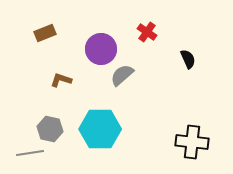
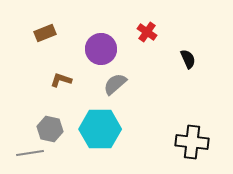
gray semicircle: moved 7 px left, 9 px down
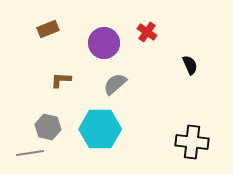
brown rectangle: moved 3 px right, 4 px up
purple circle: moved 3 px right, 6 px up
black semicircle: moved 2 px right, 6 px down
brown L-shape: rotated 15 degrees counterclockwise
gray hexagon: moved 2 px left, 2 px up
